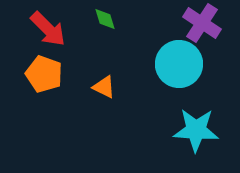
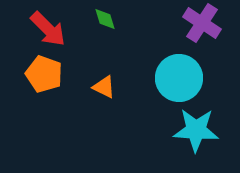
cyan circle: moved 14 px down
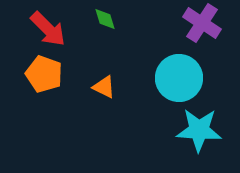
cyan star: moved 3 px right
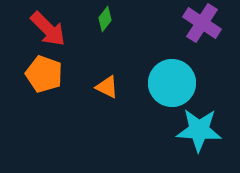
green diamond: rotated 55 degrees clockwise
cyan circle: moved 7 px left, 5 px down
orange triangle: moved 3 px right
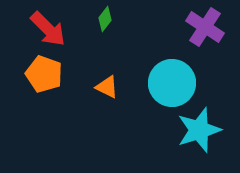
purple cross: moved 3 px right, 4 px down
cyan star: rotated 21 degrees counterclockwise
